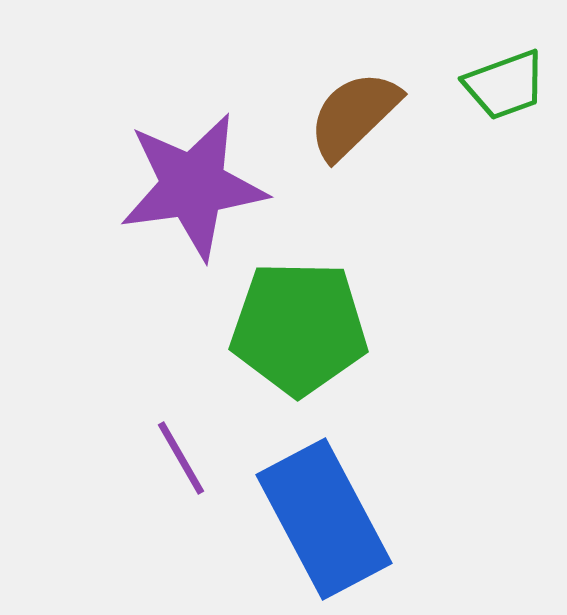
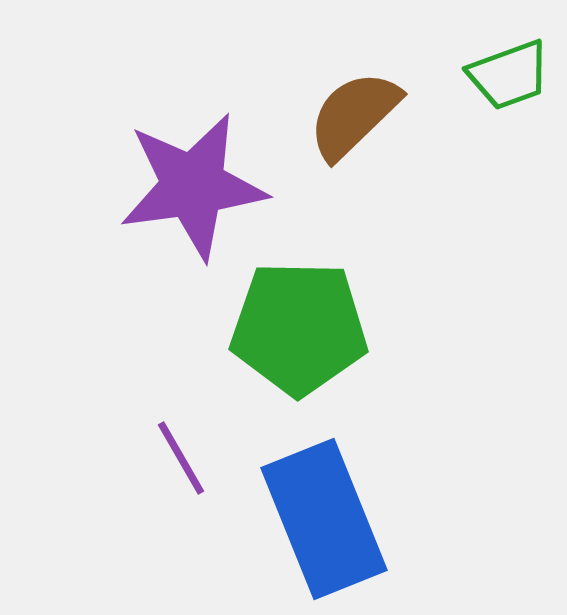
green trapezoid: moved 4 px right, 10 px up
blue rectangle: rotated 6 degrees clockwise
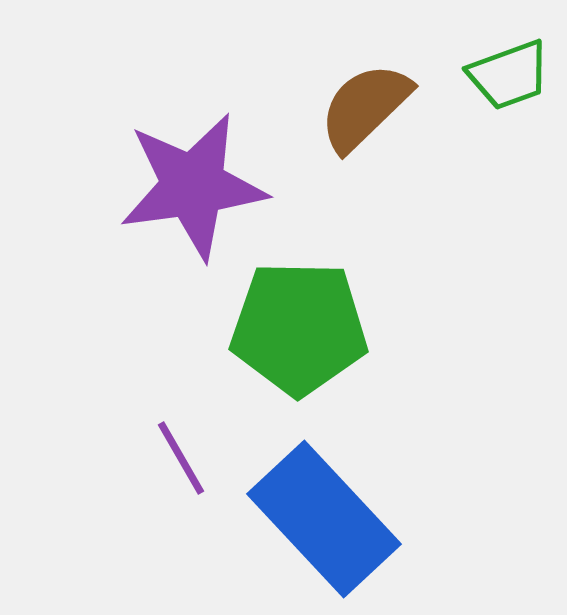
brown semicircle: moved 11 px right, 8 px up
blue rectangle: rotated 21 degrees counterclockwise
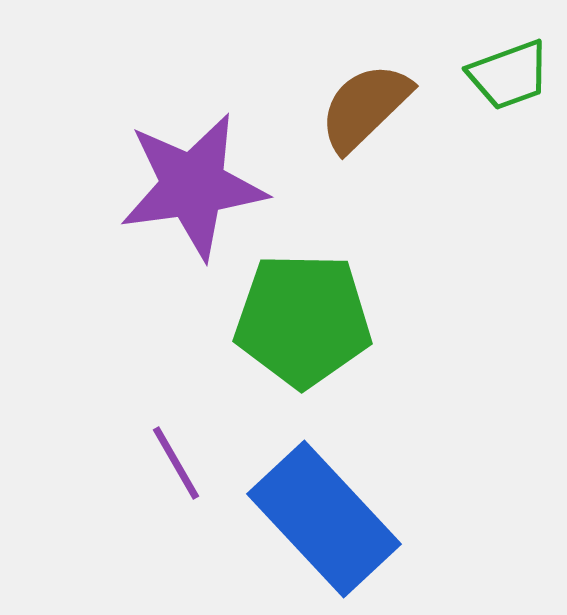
green pentagon: moved 4 px right, 8 px up
purple line: moved 5 px left, 5 px down
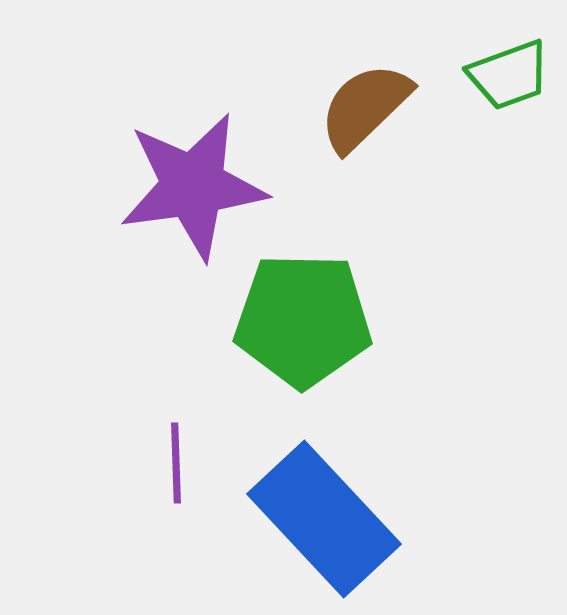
purple line: rotated 28 degrees clockwise
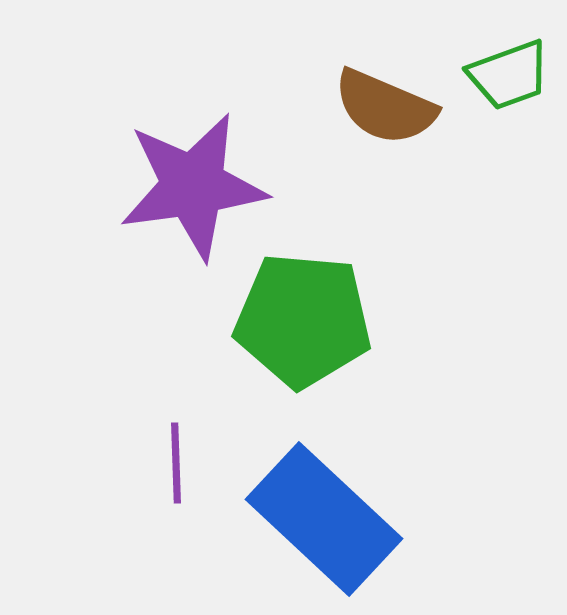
brown semicircle: moved 20 px right; rotated 113 degrees counterclockwise
green pentagon: rotated 4 degrees clockwise
blue rectangle: rotated 4 degrees counterclockwise
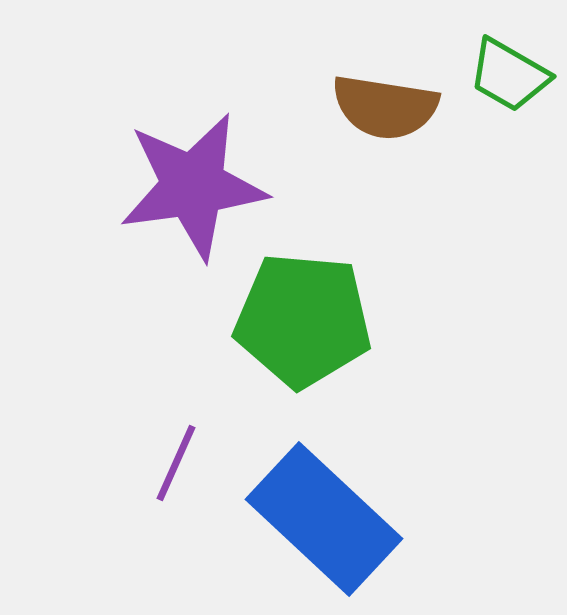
green trapezoid: rotated 50 degrees clockwise
brown semicircle: rotated 14 degrees counterclockwise
purple line: rotated 26 degrees clockwise
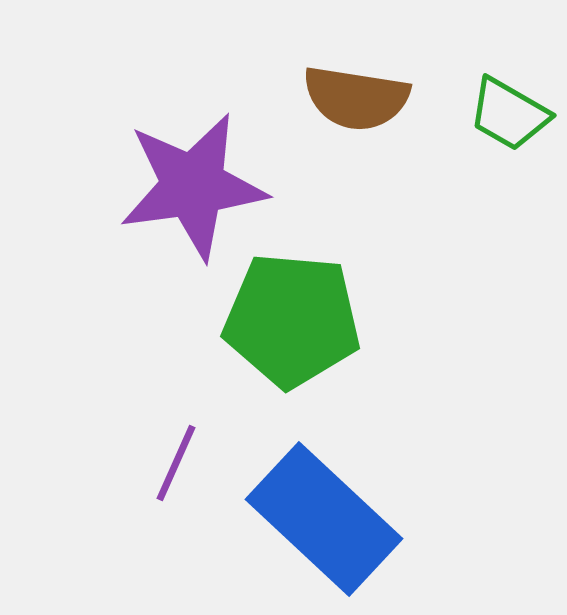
green trapezoid: moved 39 px down
brown semicircle: moved 29 px left, 9 px up
green pentagon: moved 11 px left
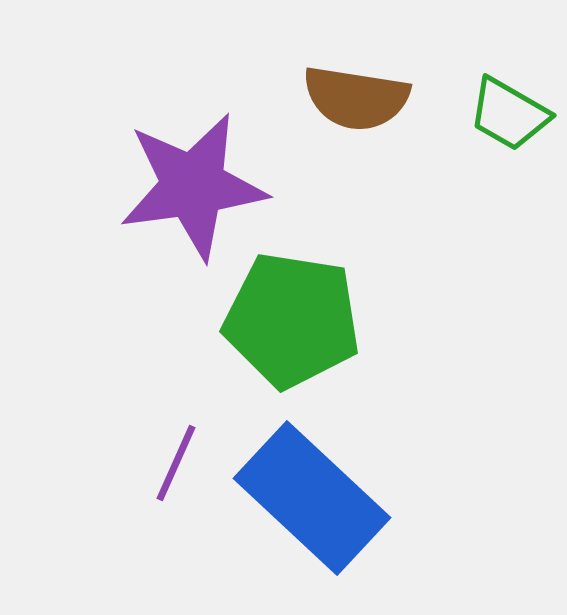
green pentagon: rotated 4 degrees clockwise
blue rectangle: moved 12 px left, 21 px up
